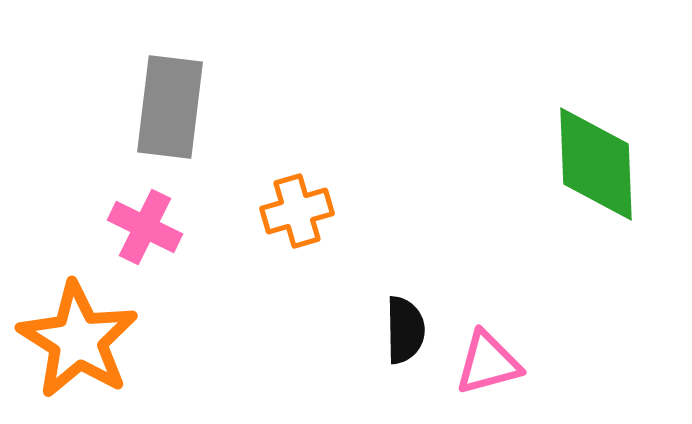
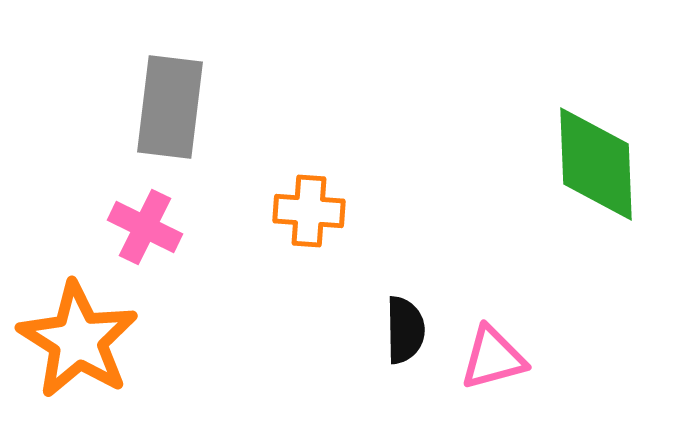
orange cross: moved 12 px right; rotated 20 degrees clockwise
pink triangle: moved 5 px right, 5 px up
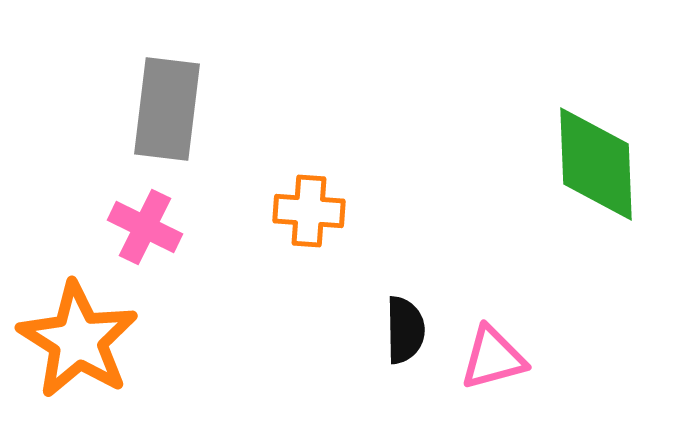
gray rectangle: moved 3 px left, 2 px down
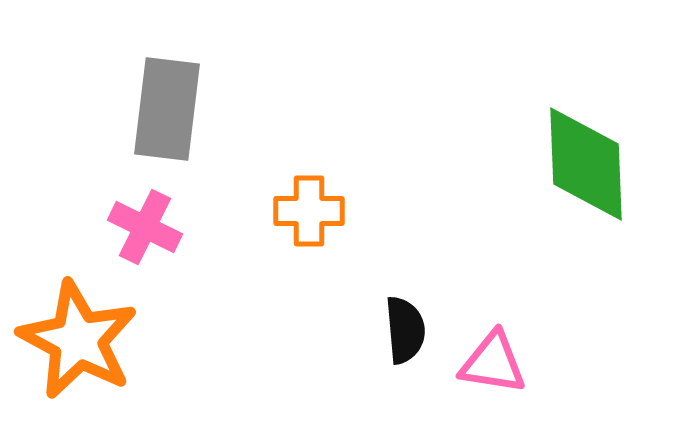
green diamond: moved 10 px left
orange cross: rotated 4 degrees counterclockwise
black semicircle: rotated 4 degrees counterclockwise
orange star: rotated 4 degrees counterclockwise
pink triangle: moved 5 px down; rotated 24 degrees clockwise
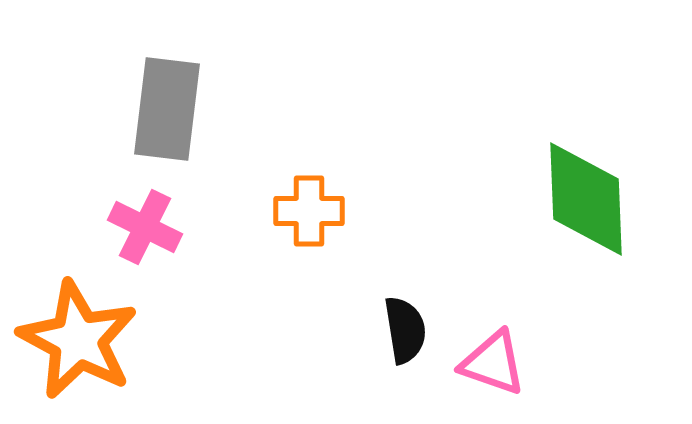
green diamond: moved 35 px down
black semicircle: rotated 4 degrees counterclockwise
pink triangle: rotated 10 degrees clockwise
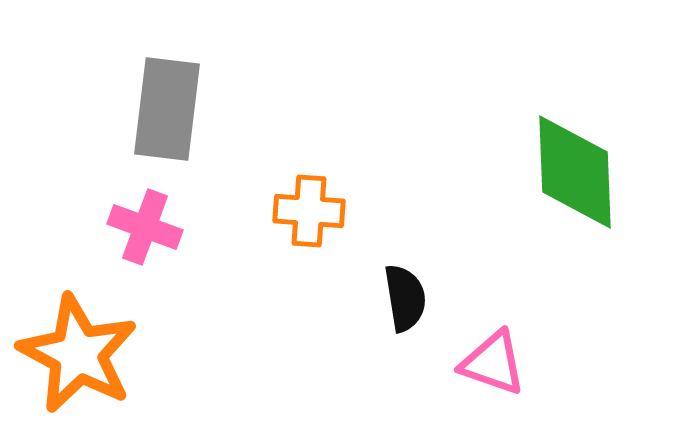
green diamond: moved 11 px left, 27 px up
orange cross: rotated 4 degrees clockwise
pink cross: rotated 6 degrees counterclockwise
black semicircle: moved 32 px up
orange star: moved 14 px down
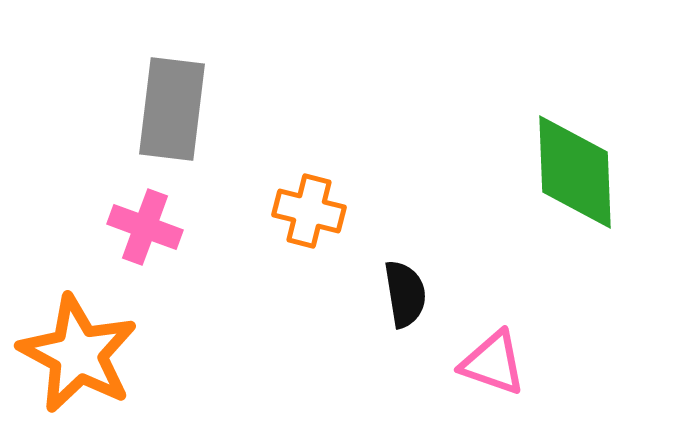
gray rectangle: moved 5 px right
orange cross: rotated 10 degrees clockwise
black semicircle: moved 4 px up
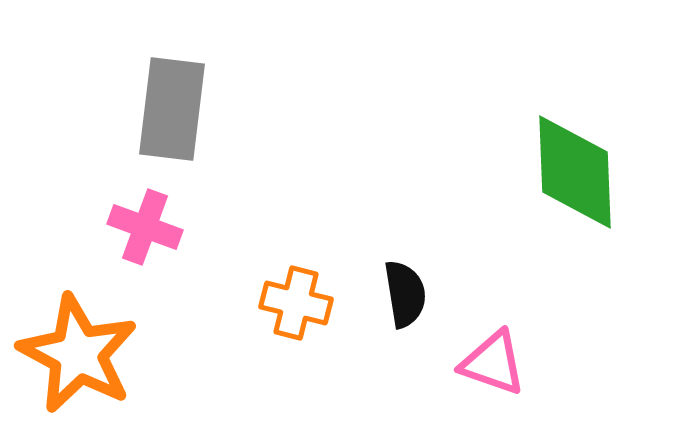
orange cross: moved 13 px left, 92 px down
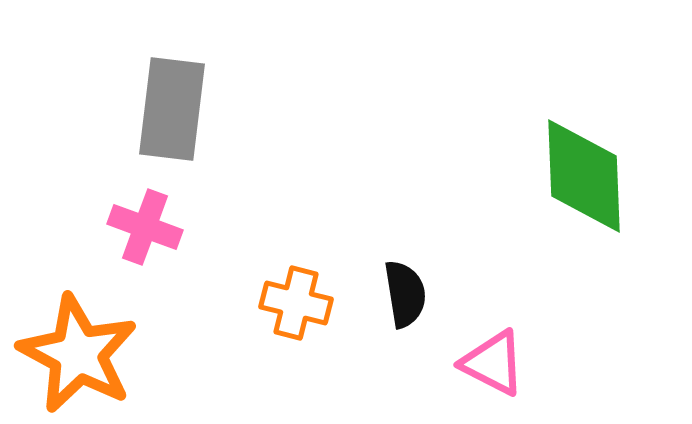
green diamond: moved 9 px right, 4 px down
pink triangle: rotated 8 degrees clockwise
